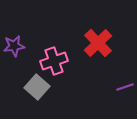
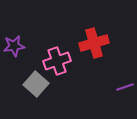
red cross: moved 4 px left; rotated 28 degrees clockwise
pink cross: moved 3 px right
gray square: moved 1 px left, 3 px up
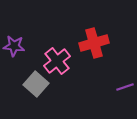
purple star: rotated 15 degrees clockwise
pink cross: rotated 20 degrees counterclockwise
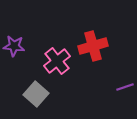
red cross: moved 1 px left, 3 px down
gray square: moved 10 px down
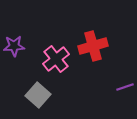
purple star: rotated 10 degrees counterclockwise
pink cross: moved 1 px left, 2 px up
gray square: moved 2 px right, 1 px down
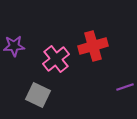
gray square: rotated 15 degrees counterclockwise
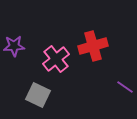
purple line: rotated 54 degrees clockwise
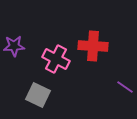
red cross: rotated 20 degrees clockwise
pink cross: rotated 24 degrees counterclockwise
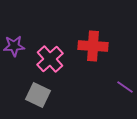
pink cross: moved 6 px left; rotated 20 degrees clockwise
